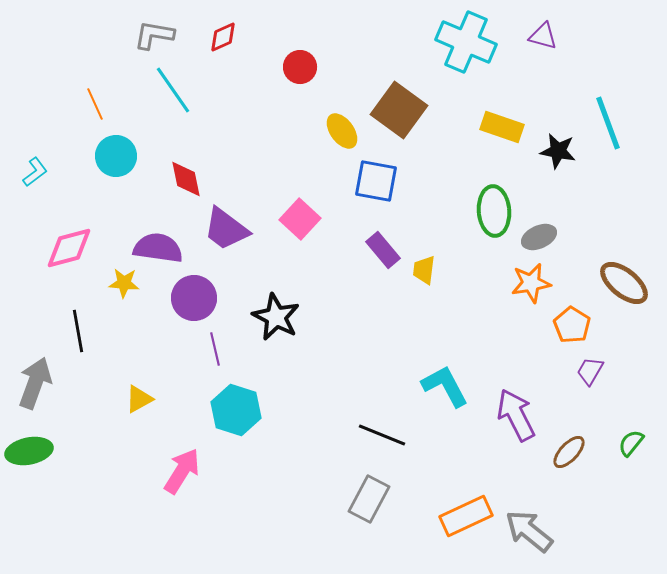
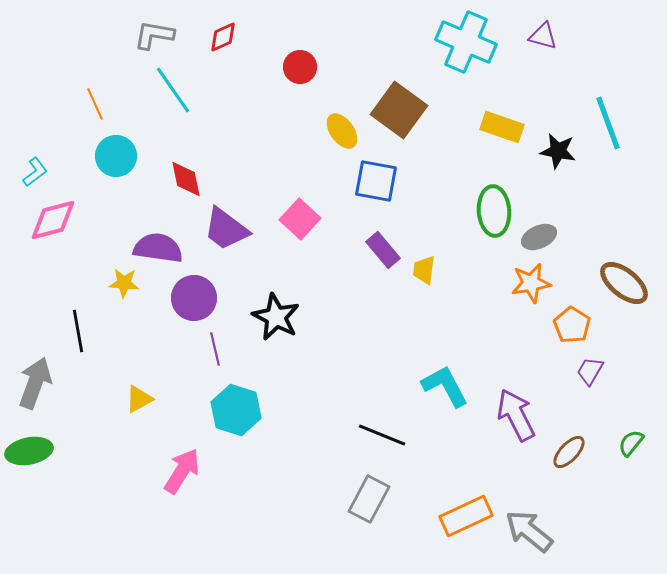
pink diamond at (69, 248): moved 16 px left, 28 px up
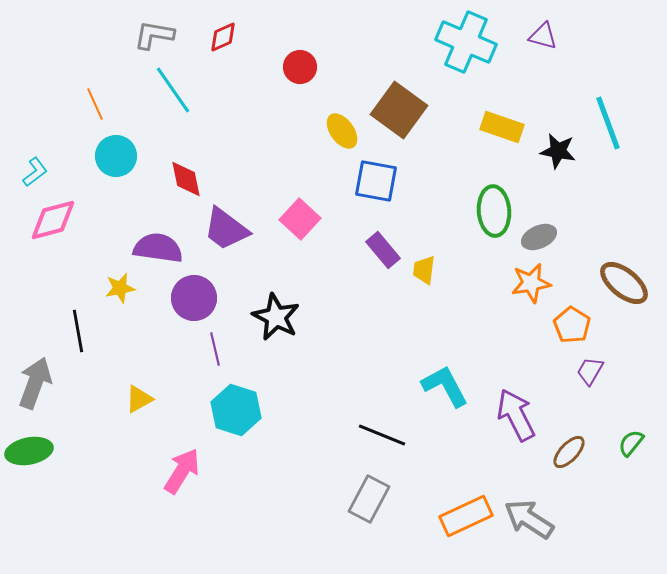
yellow star at (124, 283): moved 4 px left, 5 px down; rotated 16 degrees counterclockwise
gray arrow at (529, 531): moved 12 px up; rotated 6 degrees counterclockwise
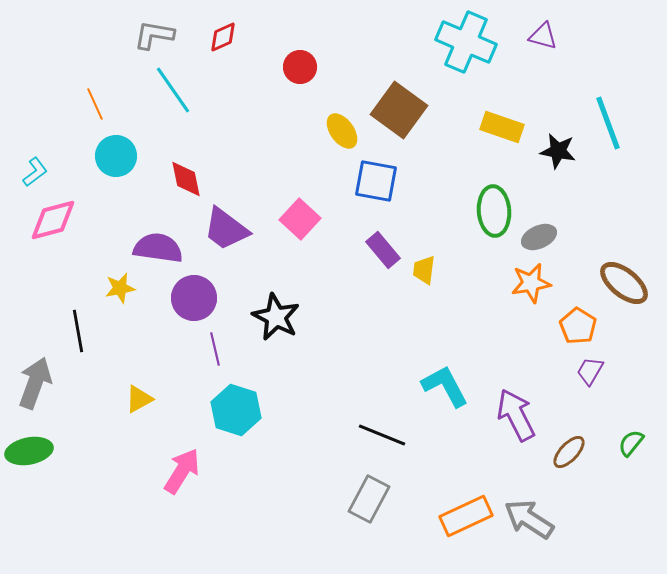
orange pentagon at (572, 325): moved 6 px right, 1 px down
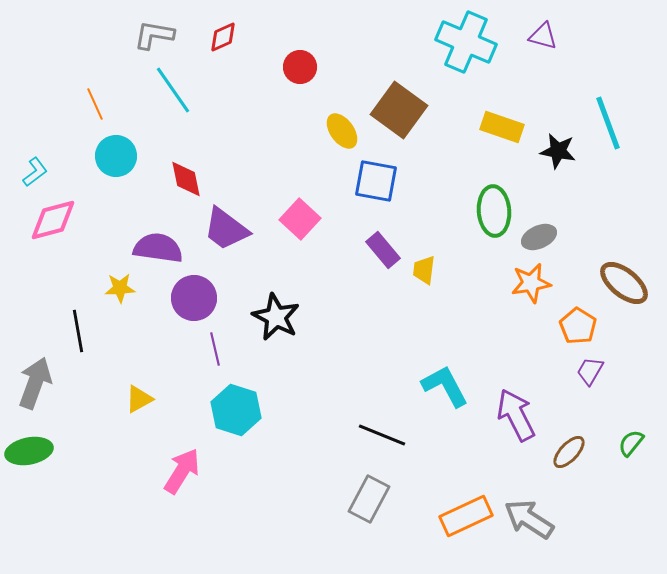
yellow star at (120, 288): rotated 8 degrees clockwise
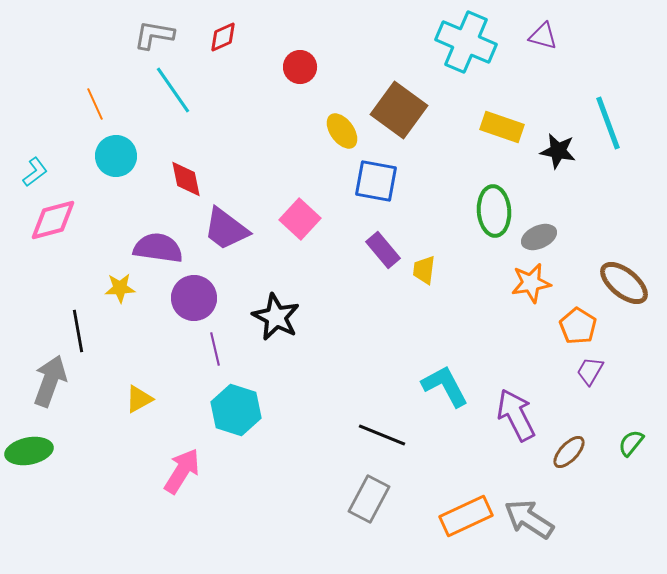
gray arrow at (35, 383): moved 15 px right, 2 px up
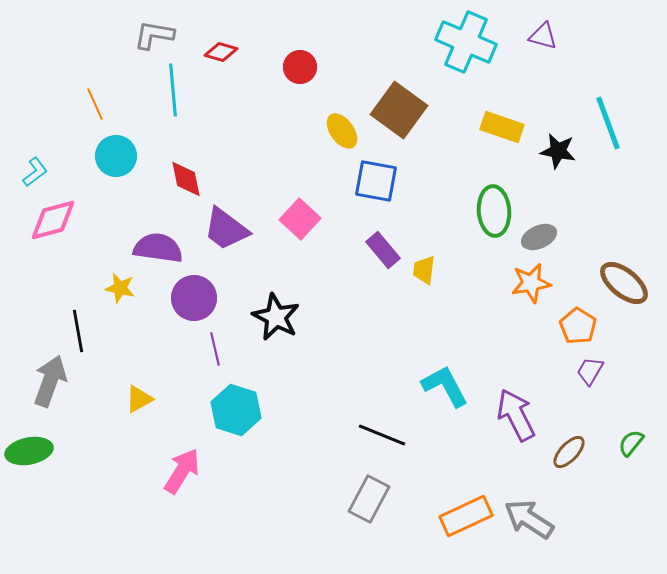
red diamond at (223, 37): moved 2 px left, 15 px down; rotated 40 degrees clockwise
cyan line at (173, 90): rotated 30 degrees clockwise
yellow star at (120, 288): rotated 16 degrees clockwise
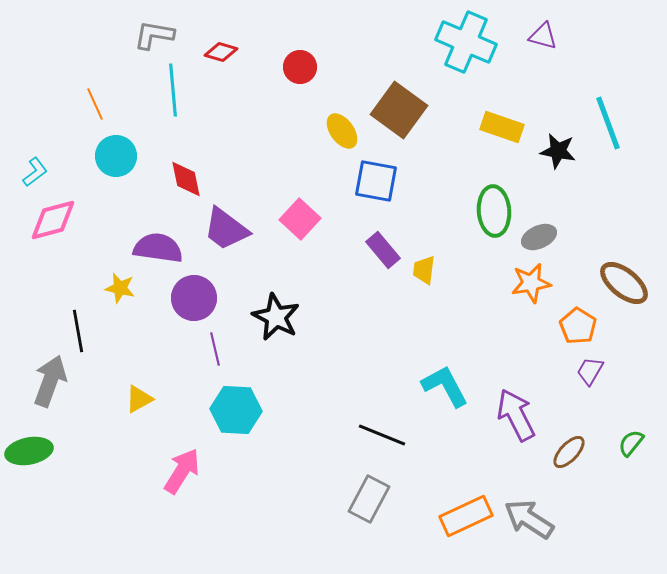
cyan hexagon at (236, 410): rotated 15 degrees counterclockwise
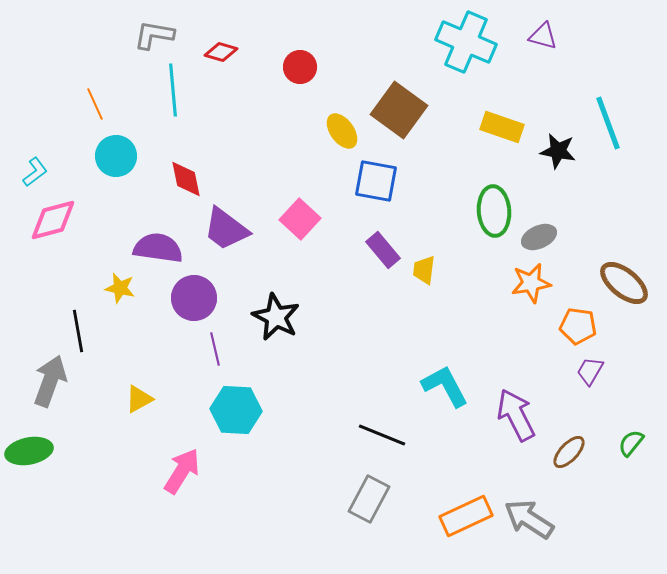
orange pentagon at (578, 326): rotated 24 degrees counterclockwise
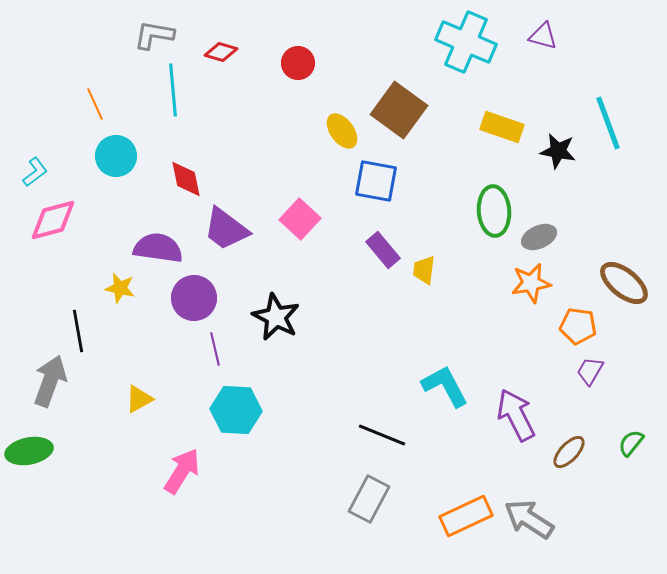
red circle at (300, 67): moved 2 px left, 4 px up
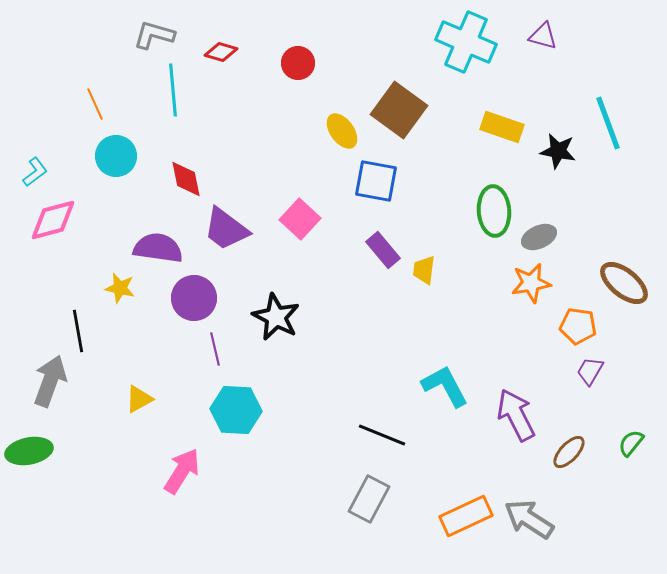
gray L-shape at (154, 35): rotated 6 degrees clockwise
